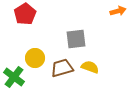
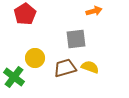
orange arrow: moved 24 px left
brown trapezoid: moved 3 px right
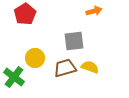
gray square: moved 2 px left, 2 px down
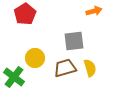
yellow semicircle: moved 1 px down; rotated 54 degrees clockwise
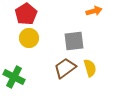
red pentagon: moved 1 px right
yellow circle: moved 6 px left, 20 px up
brown trapezoid: rotated 20 degrees counterclockwise
green cross: rotated 10 degrees counterclockwise
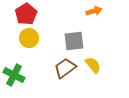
yellow semicircle: moved 3 px right, 3 px up; rotated 24 degrees counterclockwise
green cross: moved 2 px up
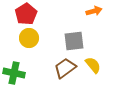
green cross: moved 2 px up; rotated 15 degrees counterclockwise
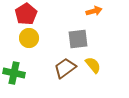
gray square: moved 4 px right, 2 px up
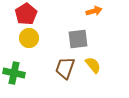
brown trapezoid: rotated 35 degrees counterclockwise
